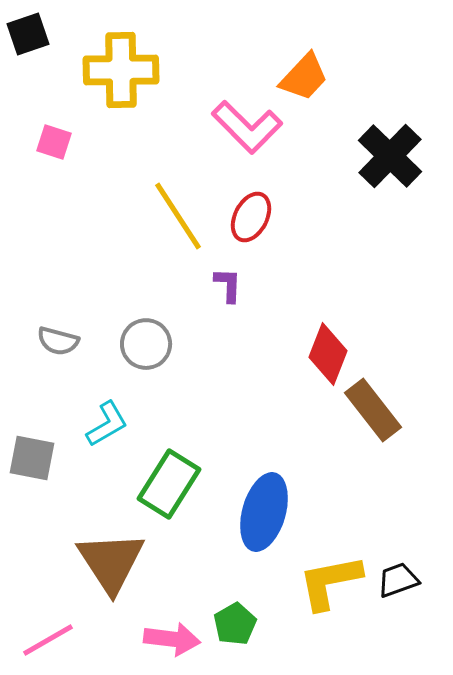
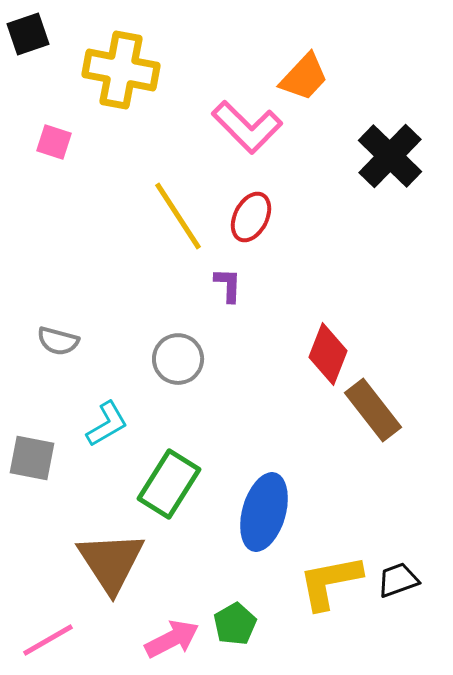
yellow cross: rotated 12 degrees clockwise
gray circle: moved 32 px right, 15 px down
pink arrow: rotated 34 degrees counterclockwise
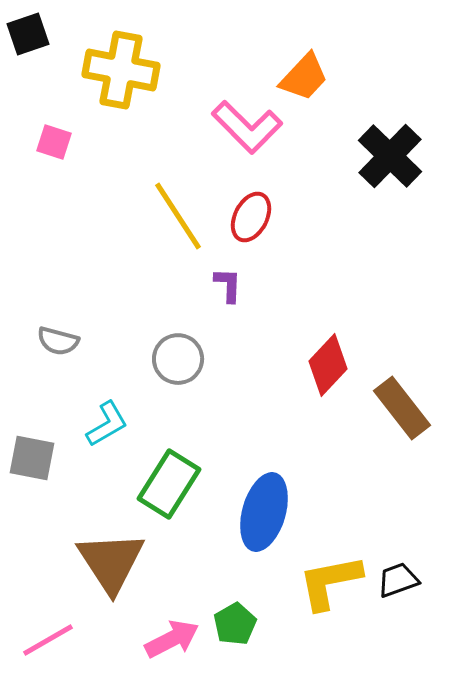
red diamond: moved 11 px down; rotated 22 degrees clockwise
brown rectangle: moved 29 px right, 2 px up
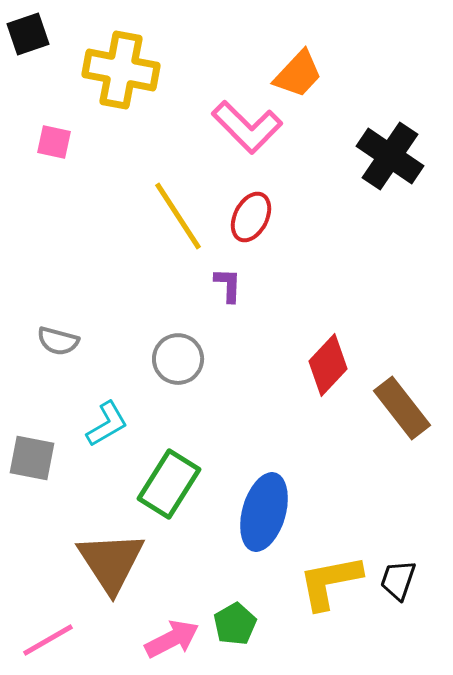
orange trapezoid: moved 6 px left, 3 px up
pink square: rotated 6 degrees counterclockwise
black cross: rotated 10 degrees counterclockwise
black trapezoid: rotated 51 degrees counterclockwise
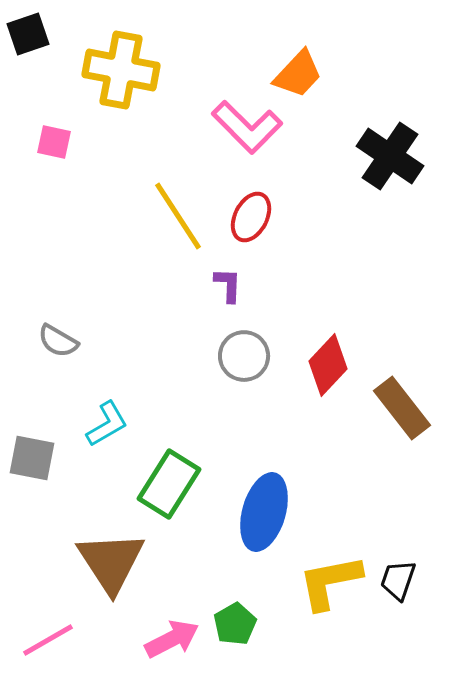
gray semicircle: rotated 15 degrees clockwise
gray circle: moved 66 px right, 3 px up
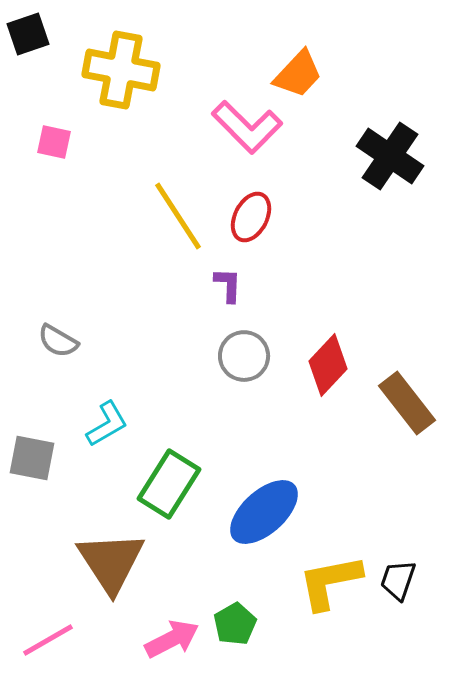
brown rectangle: moved 5 px right, 5 px up
blue ellipse: rotated 32 degrees clockwise
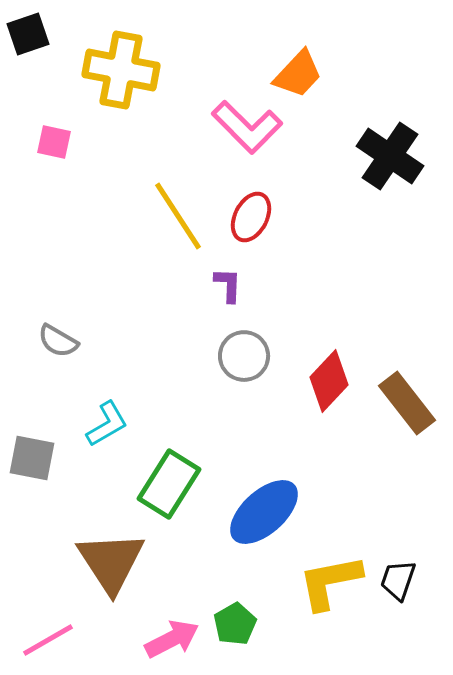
red diamond: moved 1 px right, 16 px down
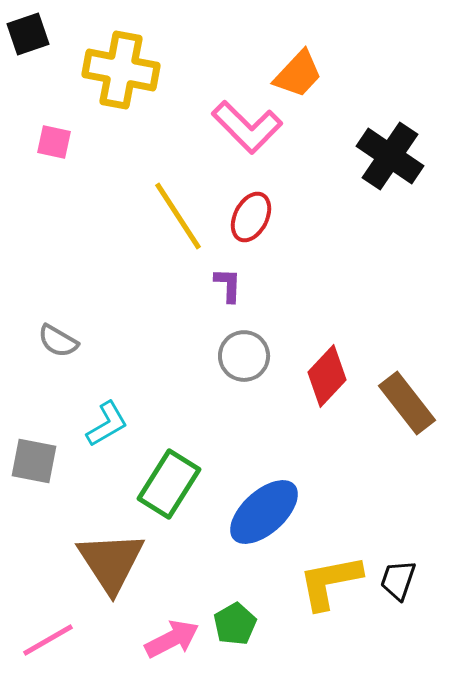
red diamond: moved 2 px left, 5 px up
gray square: moved 2 px right, 3 px down
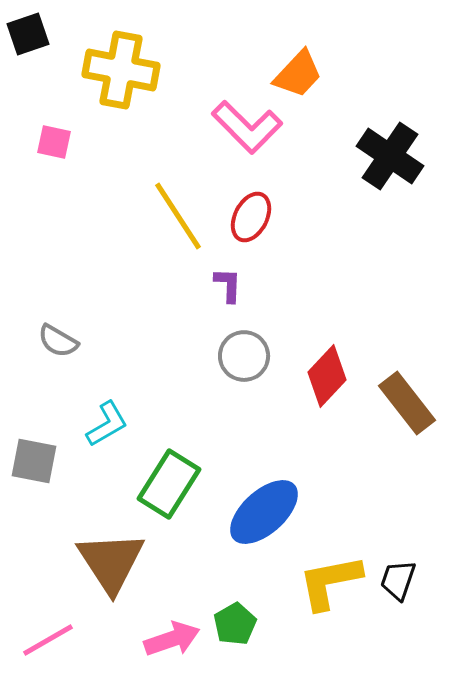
pink arrow: rotated 8 degrees clockwise
